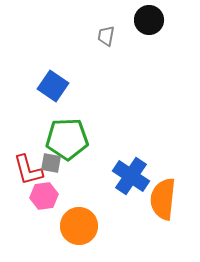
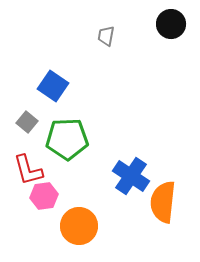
black circle: moved 22 px right, 4 px down
gray square: moved 24 px left, 41 px up; rotated 30 degrees clockwise
orange semicircle: moved 3 px down
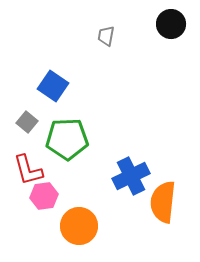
blue cross: rotated 30 degrees clockwise
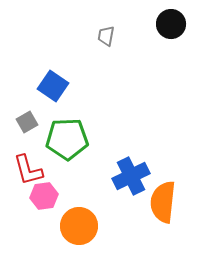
gray square: rotated 20 degrees clockwise
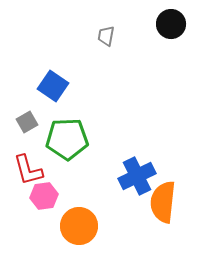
blue cross: moved 6 px right
